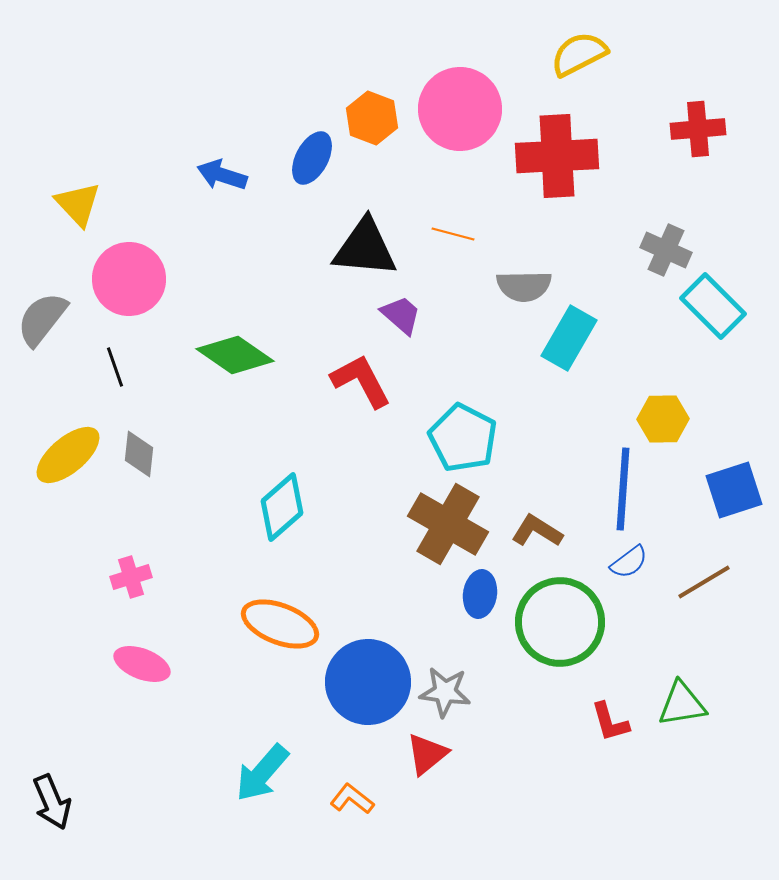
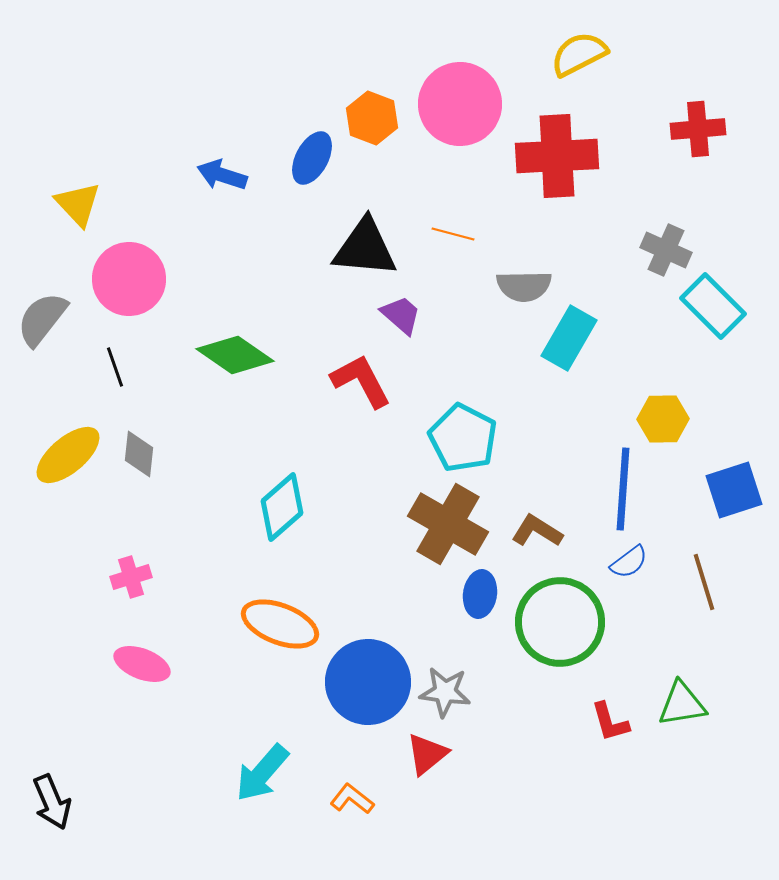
pink circle at (460, 109): moved 5 px up
brown line at (704, 582): rotated 76 degrees counterclockwise
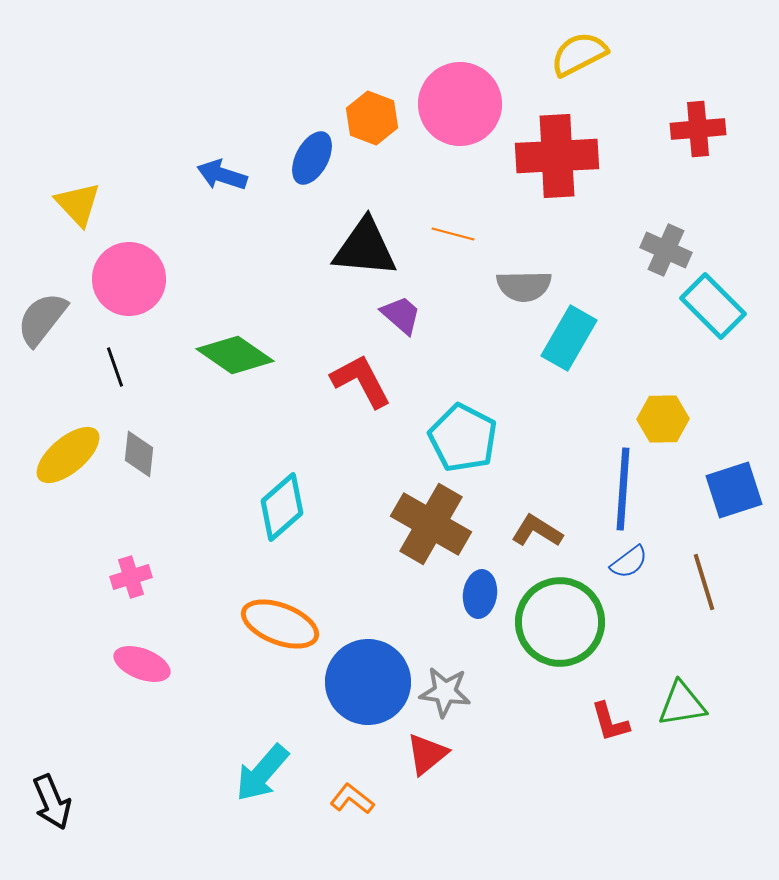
brown cross at (448, 524): moved 17 px left
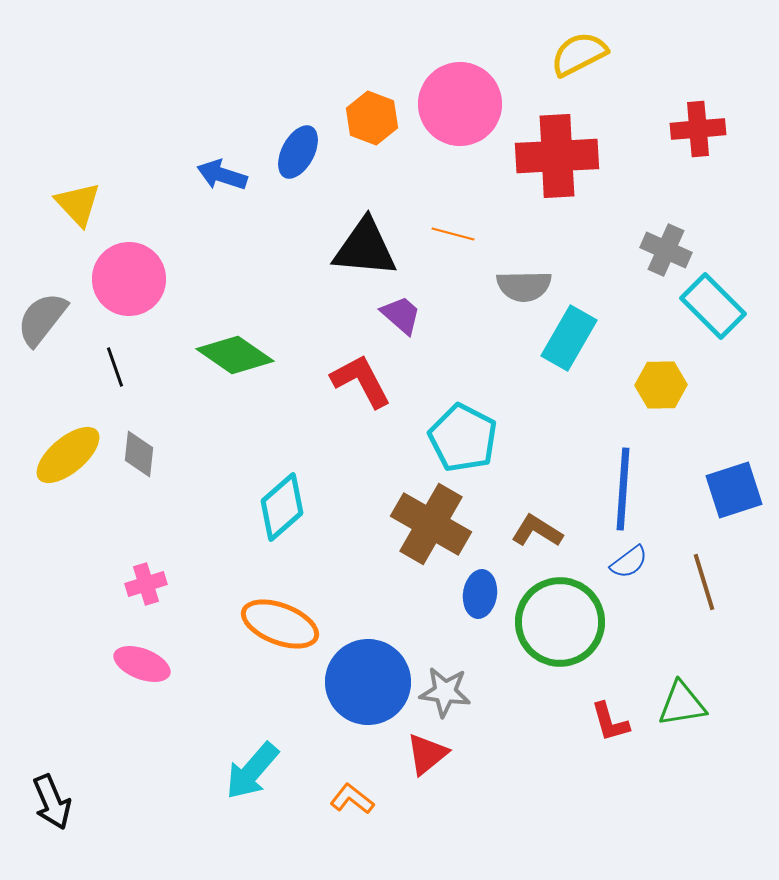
blue ellipse at (312, 158): moved 14 px left, 6 px up
yellow hexagon at (663, 419): moved 2 px left, 34 px up
pink cross at (131, 577): moved 15 px right, 7 px down
cyan arrow at (262, 773): moved 10 px left, 2 px up
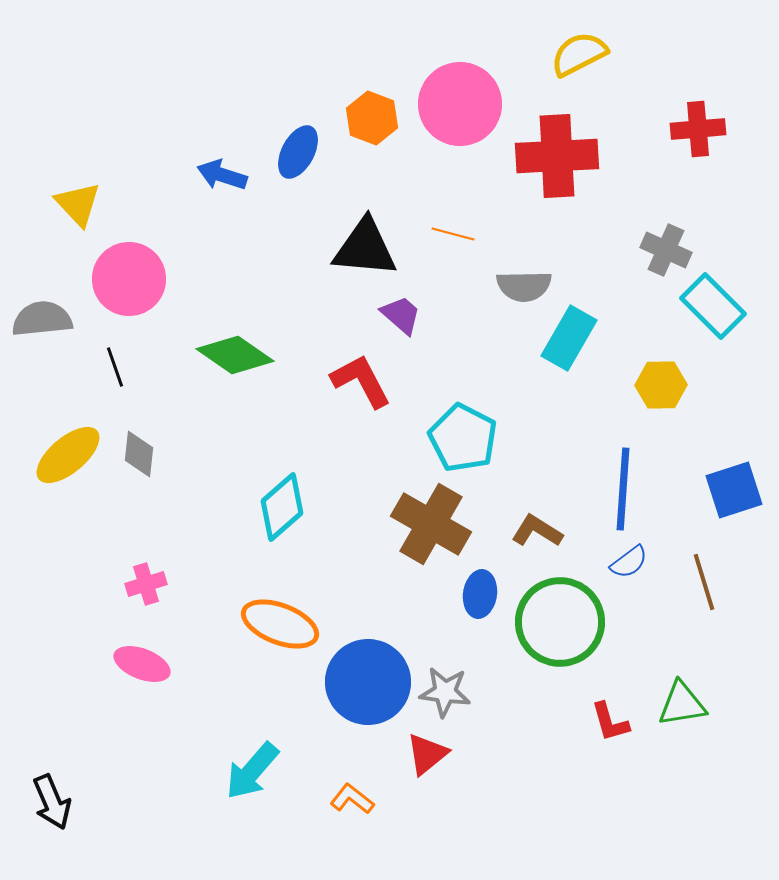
gray semicircle at (42, 319): rotated 46 degrees clockwise
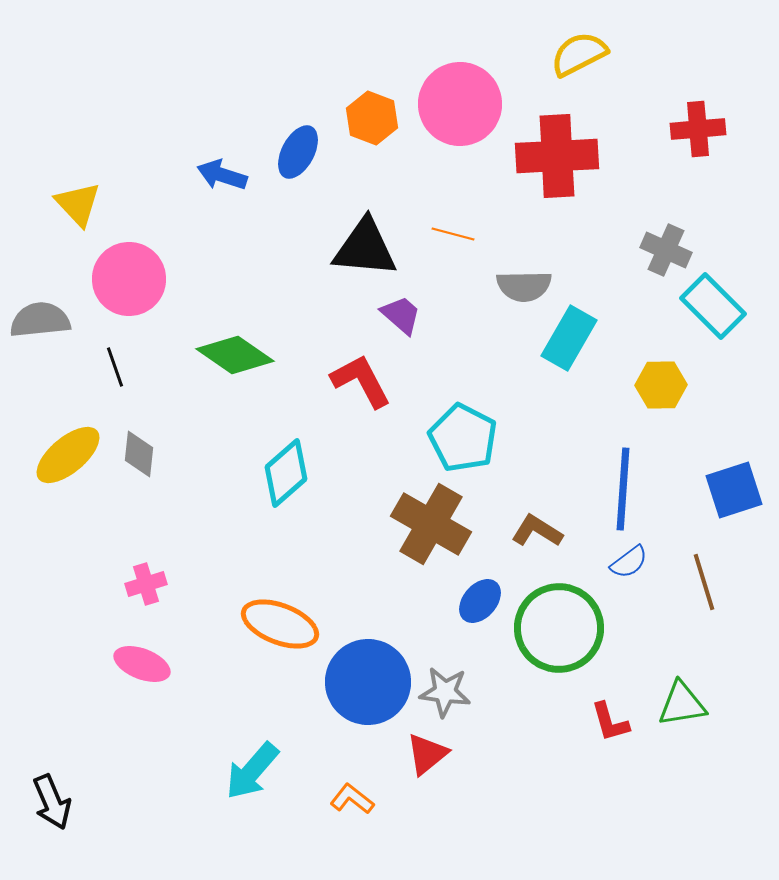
gray semicircle at (42, 319): moved 2 px left, 1 px down
cyan diamond at (282, 507): moved 4 px right, 34 px up
blue ellipse at (480, 594): moved 7 px down; rotated 33 degrees clockwise
green circle at (560, 622): moved 1 px left, 6 px down
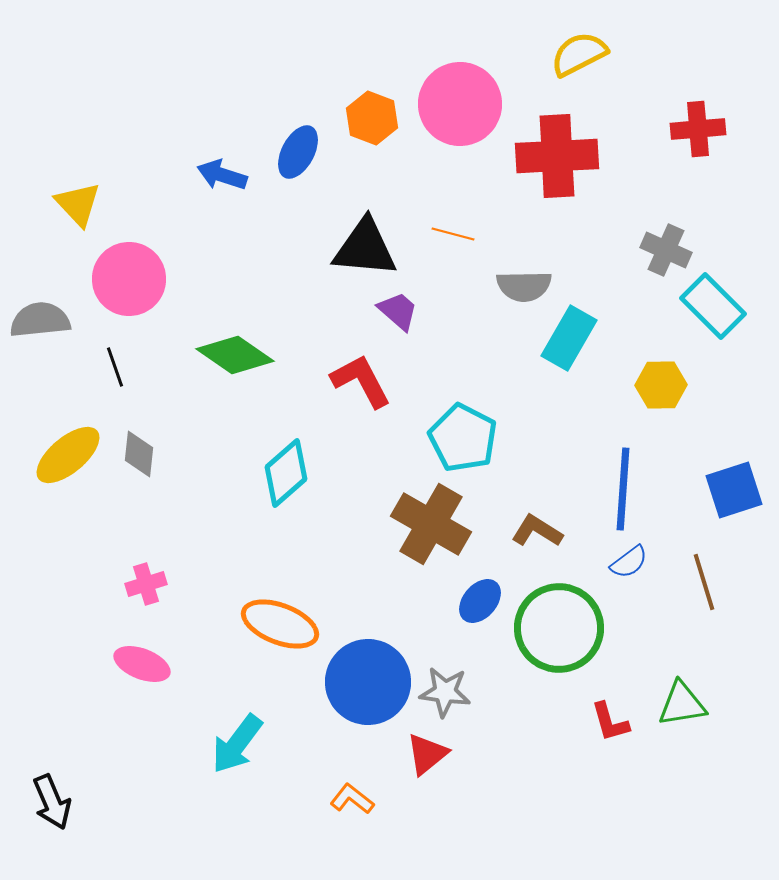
purple trapezoid at (401, 315): moved 3 px left, 4 px up
cyan arrow at (252, 771): moved 15 px left, 27 px up; rotated 4 degrees counterclockwise
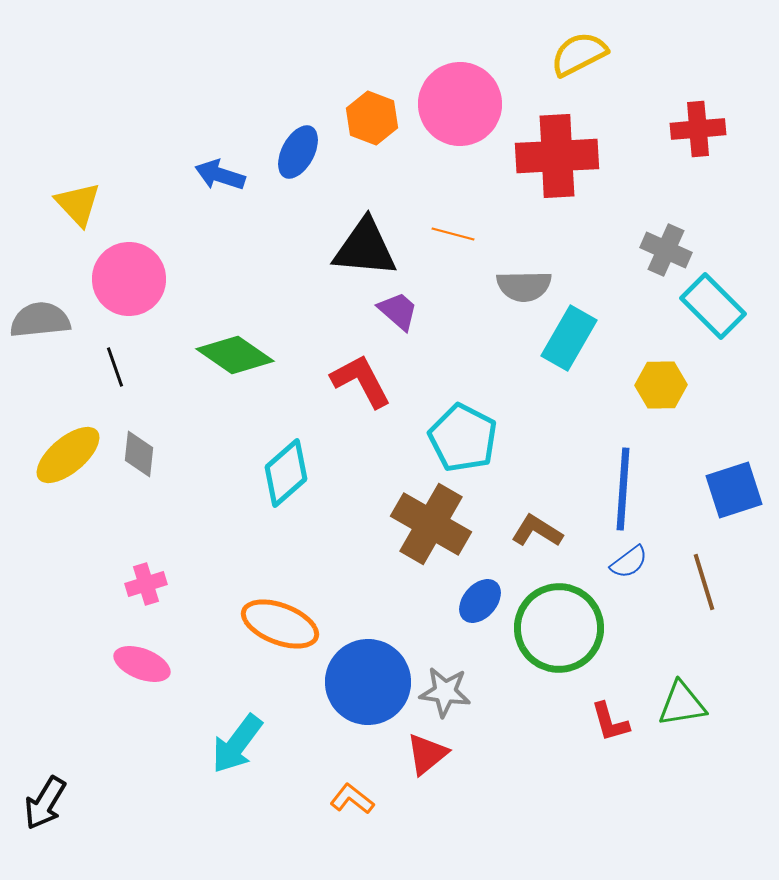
blue arrow at (222, 175): moved 2 px left
black arrow at (52, 802): moved 7 px left, 1 px down; rotated 54 degrees clockwise
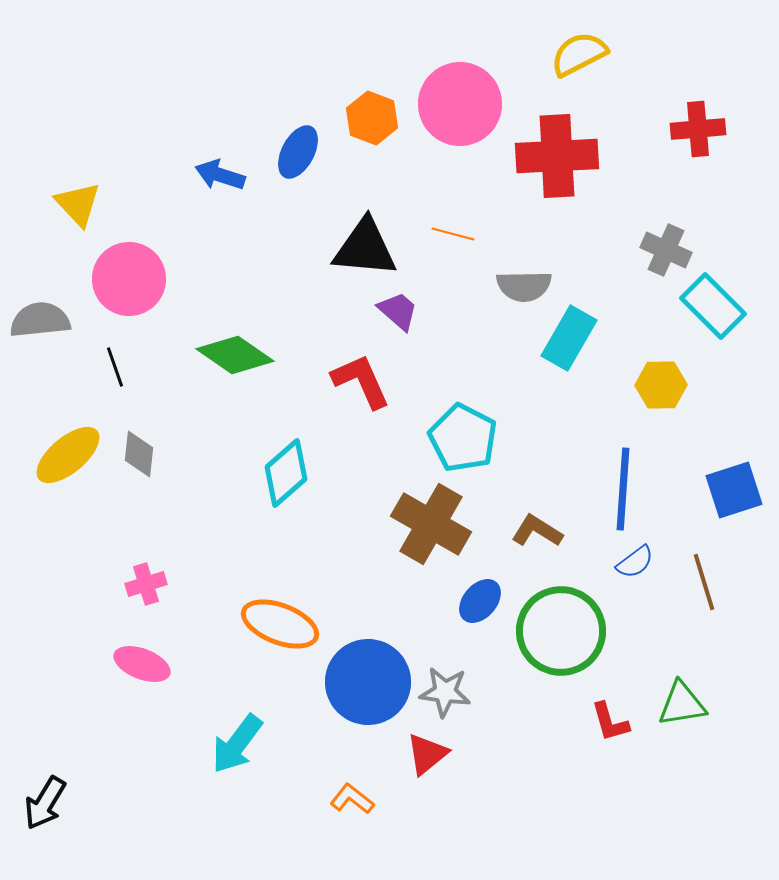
red L-shape at (361, 381): rotated 4 degrees clockwise
blue semicircle at (629, 562): moved 6 px right
green circle at (559, 628): moved 2 px right, 3 px down
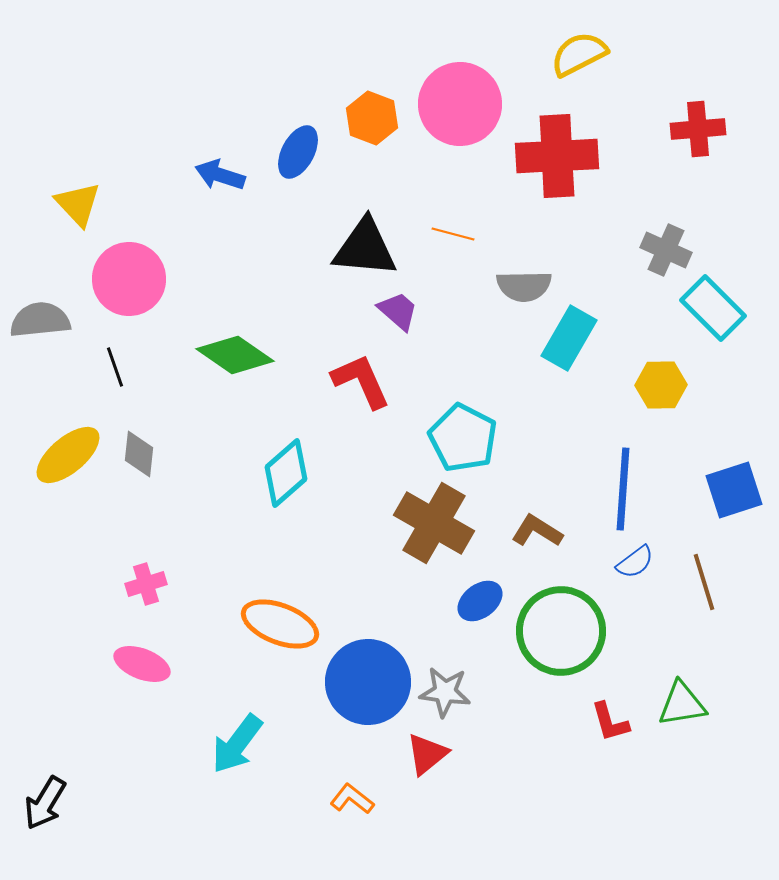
cyan rectangle at (713, 306): moved 2 px down
brown cross at (431, 524): moved 3 px right, 1 px up
blue ellipse at (480, 601): rotated 12 degrees clockwise
